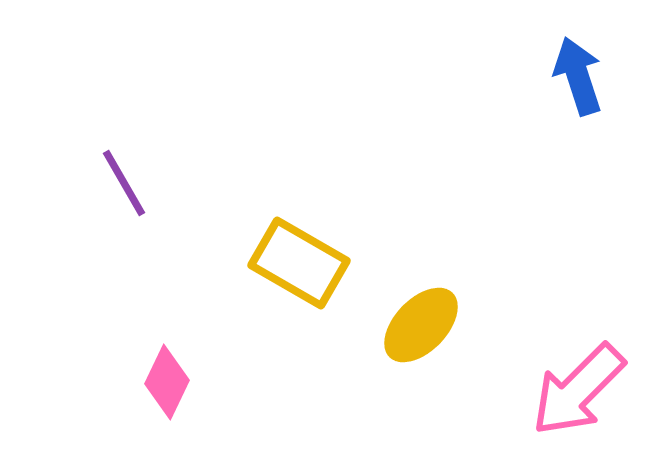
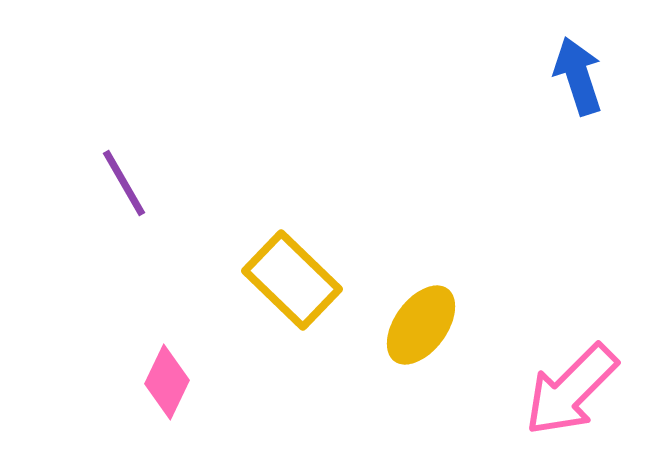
yellow rectangle: moved 7 px left, 17 px down; rotated 14 degrees clockwise
yellow ellipse: rotated 8 degrees counterclockwise
pink arrow: moved 7 px left
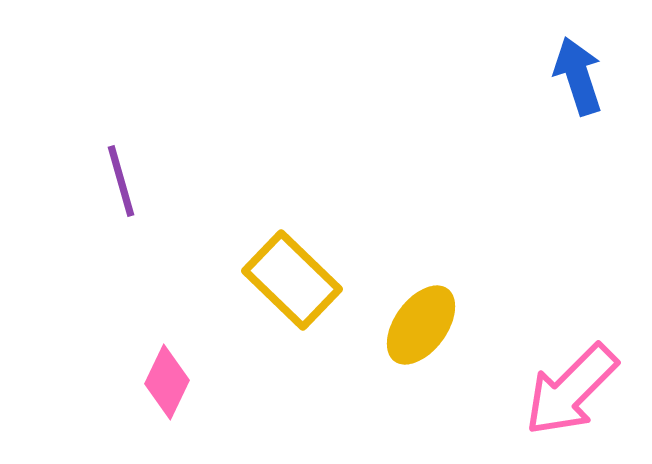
purple line: moved 3 px left, 2 px up; rotated 14 degrees clockwise
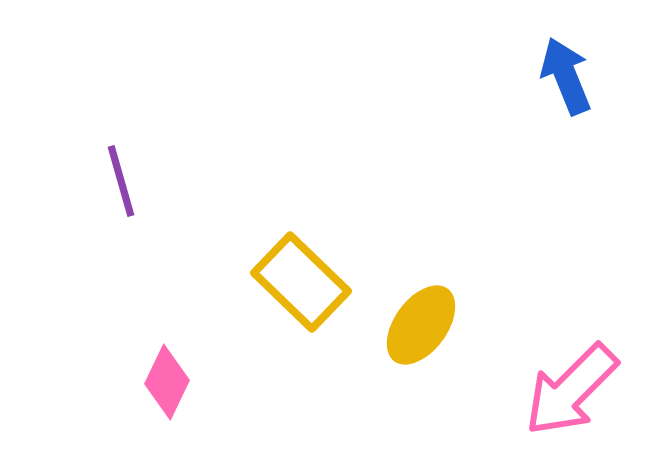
blue arrow: moved 12 px left; rotated 4 degrees counterclockwise
yellow rectangle: moved 9 px right, 2 px down
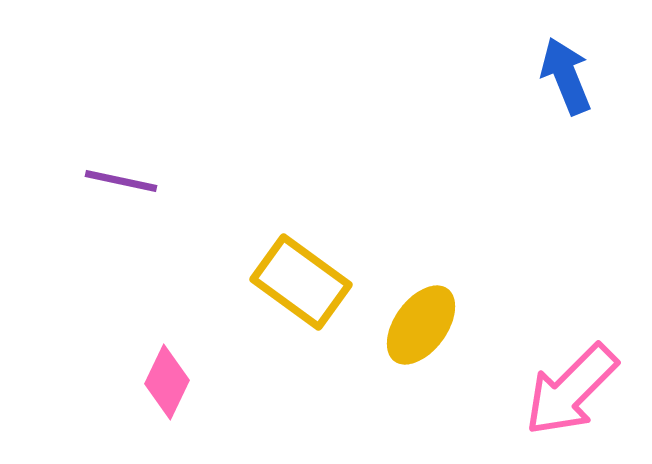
purple line: rotated 62 degrees counterclockwise
yellow rectangle: rotated 8 degrees counterclockwise
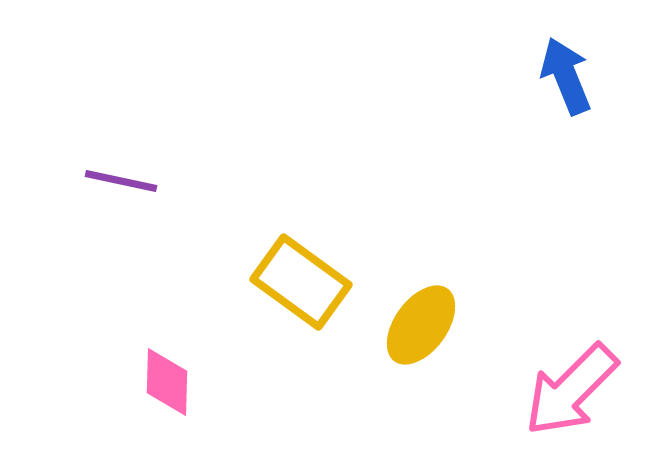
pink diamond: rotated 24 degrees counterclockwise
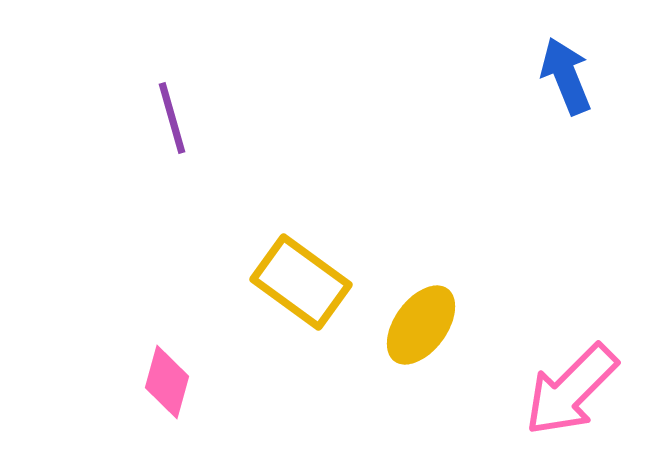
purple line: moved 51 px right, 63 px up; rotated 62 degrees clockwise
pink diamond: rotated 14 degrees clockwise
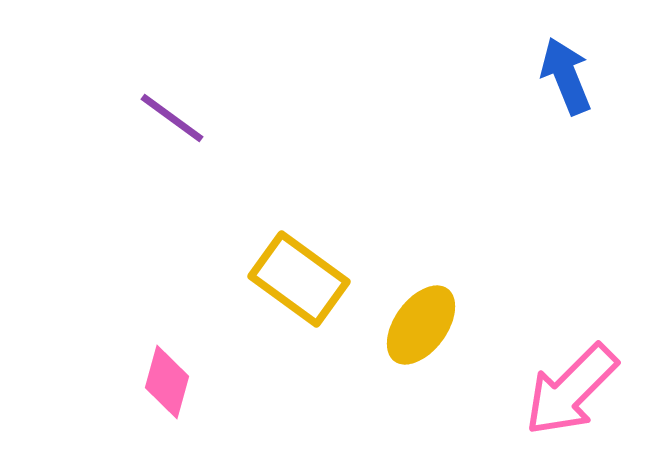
purple line: rotated 38 degrees counterclockwise
yellow rectangle: moved 2 px left, 3 px up
